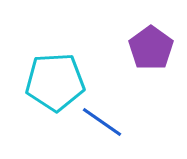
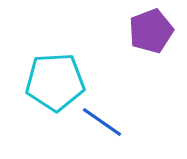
purple pentagon: moved 17 px up; rotated 15 degrees clockwise
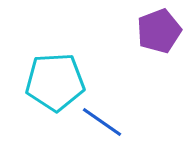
purple pentagon: moved 8 px right
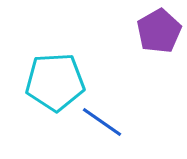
purple pentagon: rotated 9 degrees counterclockwise
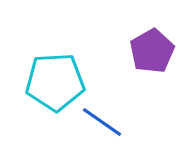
purple pentagon: moved 7 px left, 20 px down
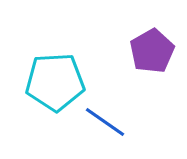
blue line: moved 3 px right
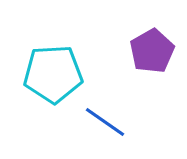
cyan pentagon: moved 2 px left, 8 px up
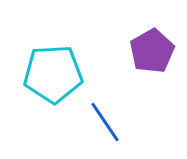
blue line: rotated 21 degrees clockwise
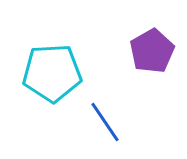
cyan pentagon: moved 1 px left, 1 px up
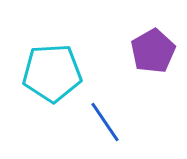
purple pentagon: moved 1 px right
